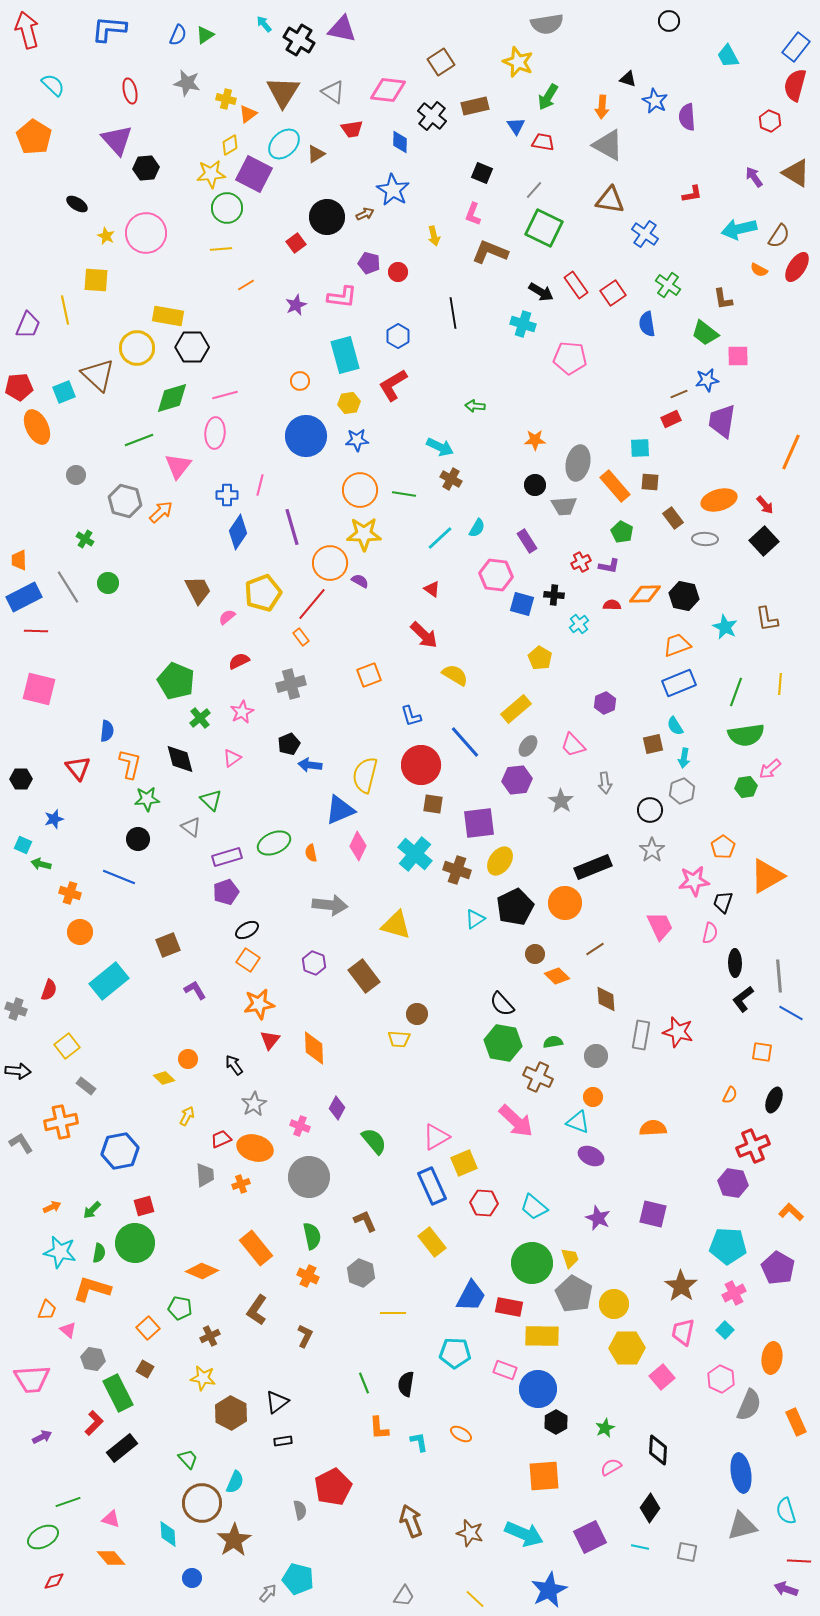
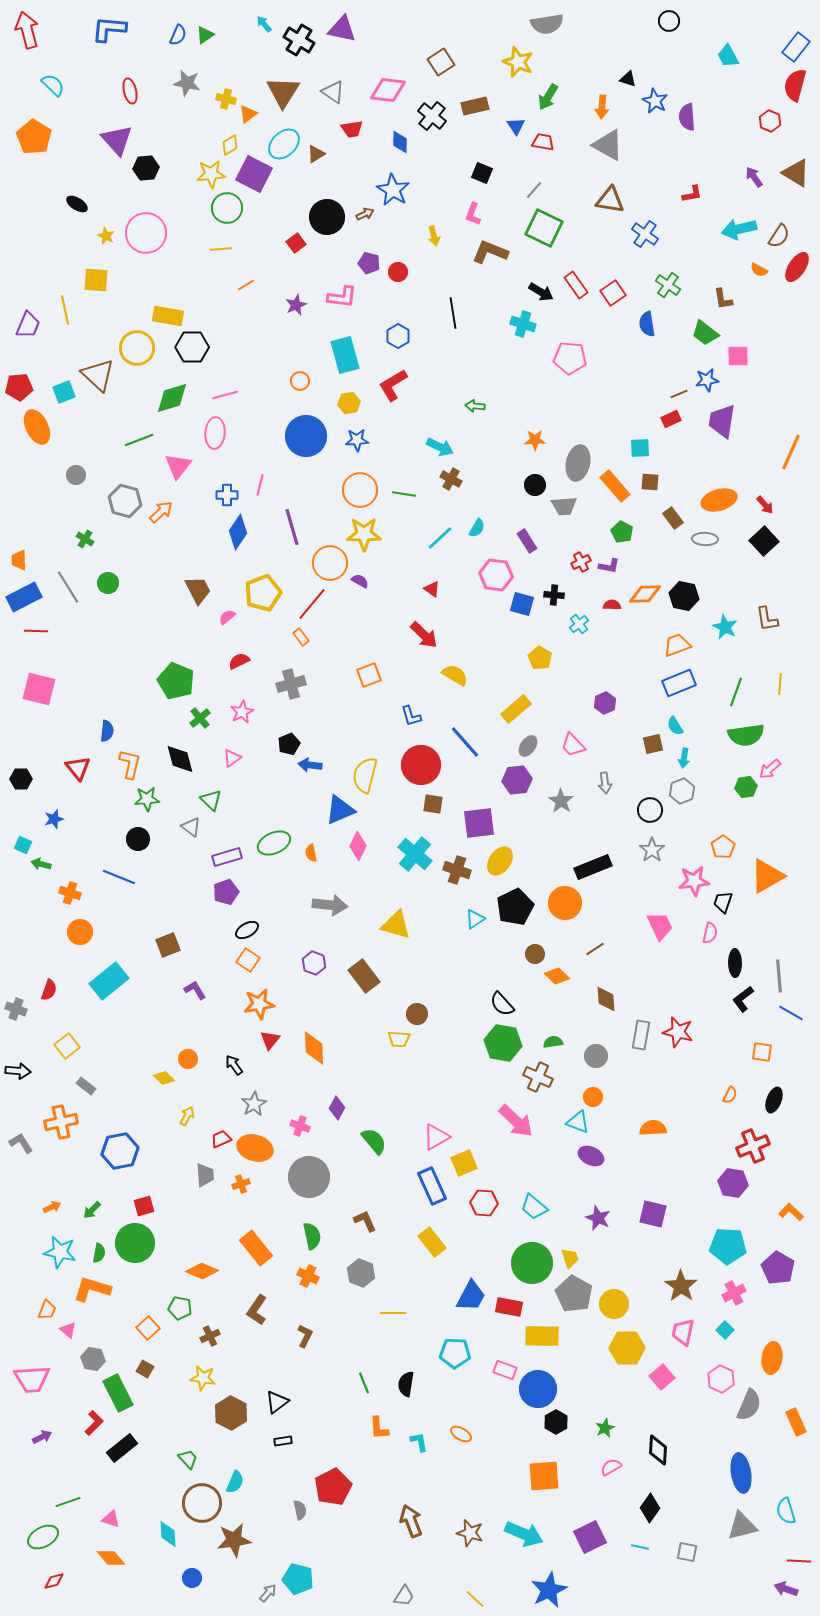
brown star at (234, 1540): rotated 24 degrees clockwise
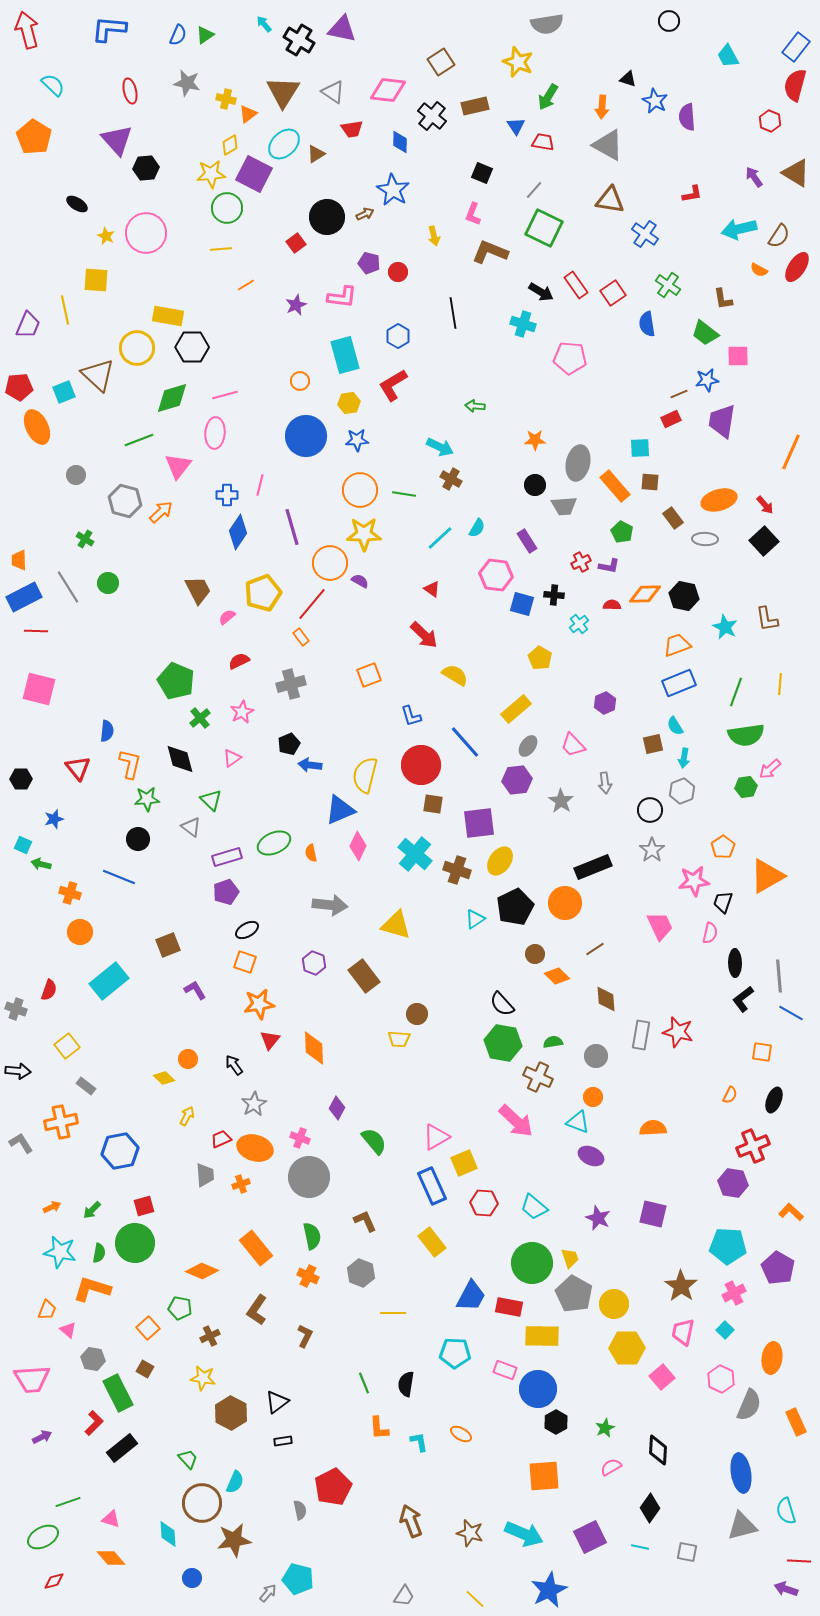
orange square at (248, 960): moved 3 px left, 2 px down; rotated 15 degrees counterclockwise
pink cross at (300, 1126): moved 12 px down
